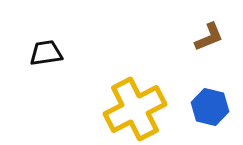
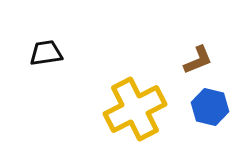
brown L-shape: moved 11 px left, 23 px down
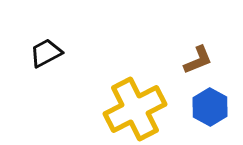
black trapezoid: rotated 20 degrees counterclockwise
blue hexagon: rotated 15 degrees clockwise
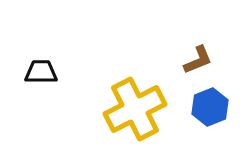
black trapezoid: moved 5 px left, 19 px down; rotated 28 degrees clockwise
blue hexagon: rotated 9 degrees clockwise
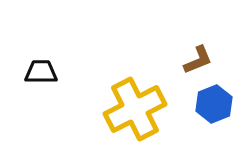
blue hexagon: moved 4 px right, 3 px up
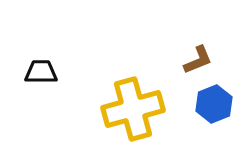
yellow cross: moved 2 px left; rotated 12 degrees clockwise
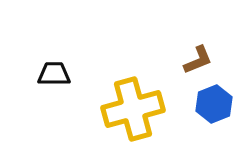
black trapezoid: moved 13 px right, 2 px down
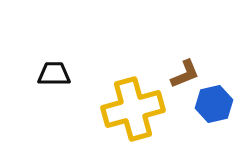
brown L-shape: moved 13 px left, 14 px down
blue hexagon: rotated 9 degrees clockwise
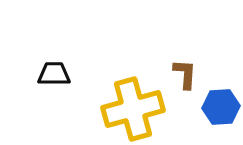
brown L-shape: rotated 64 degrees counterclockwise
blue hexagon: moved 7 px right, 3 px down; rotated 9 degrees clockwise
